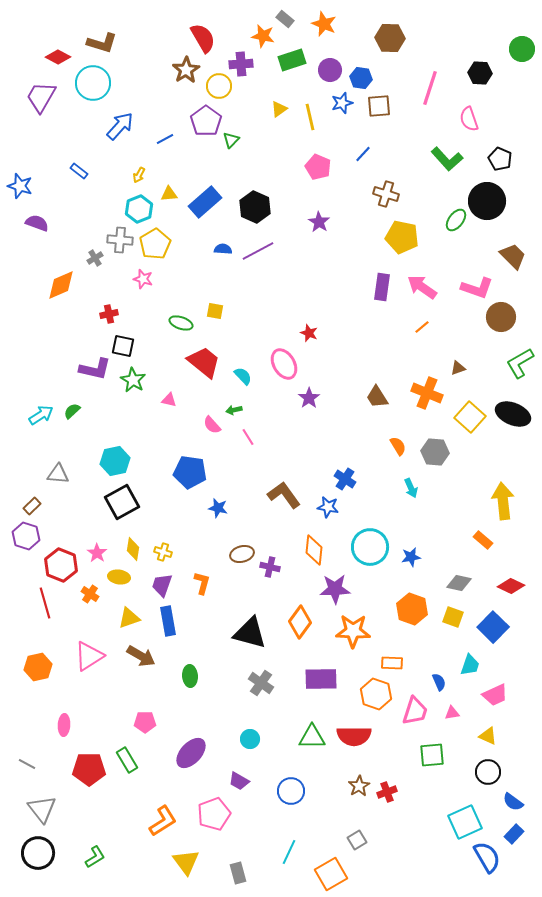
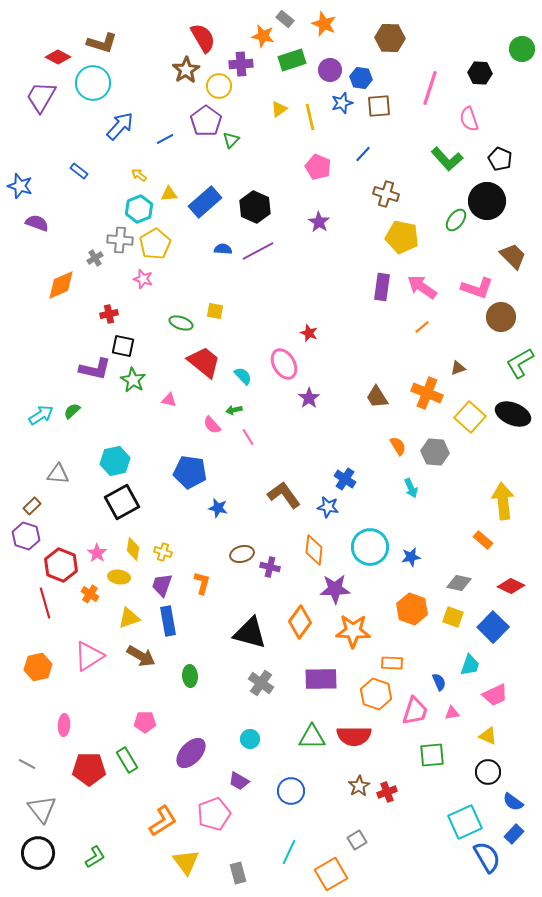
yellow arrow at (139, 175): rotated 98 degrees clockwise
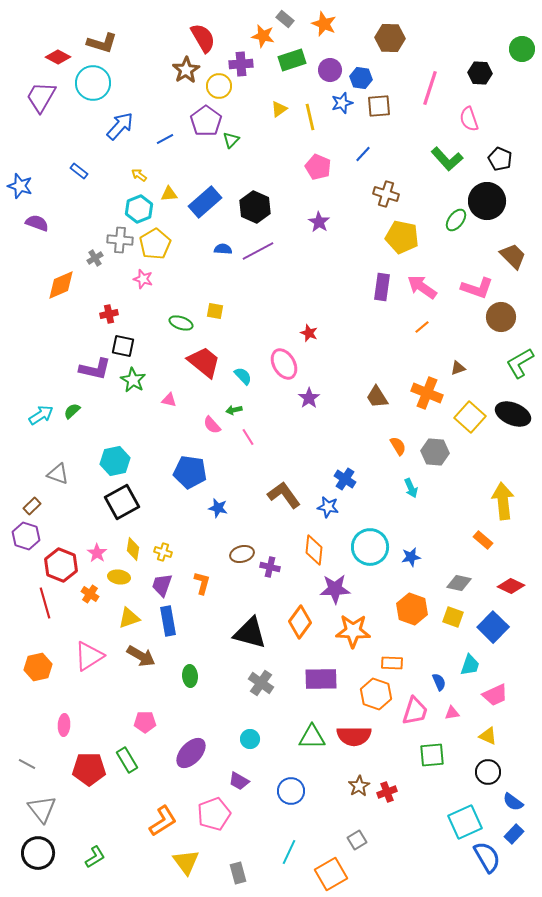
gray triangle at (58, 474): rotated 15 degrees clockwise
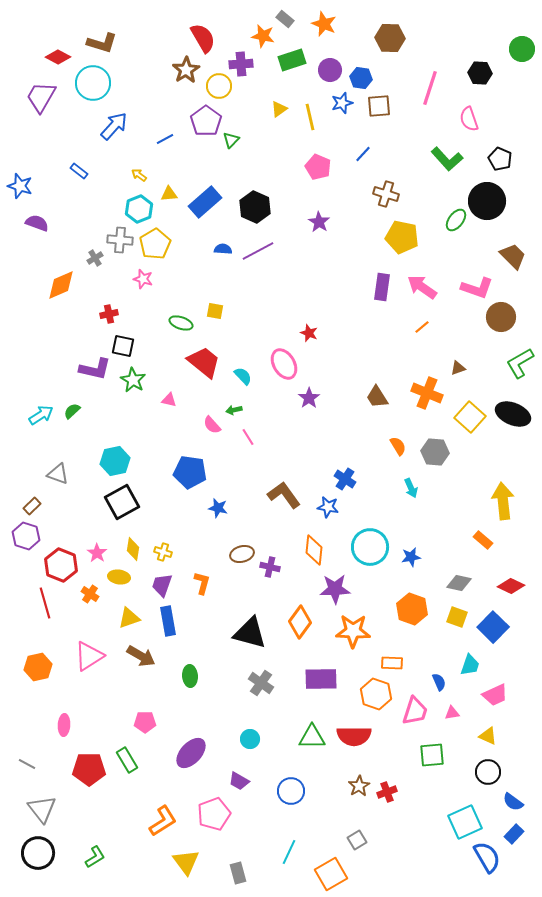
blue arrow at (120, 126): moved 6 px left
yellow square at (453, 617): moved 4 px right
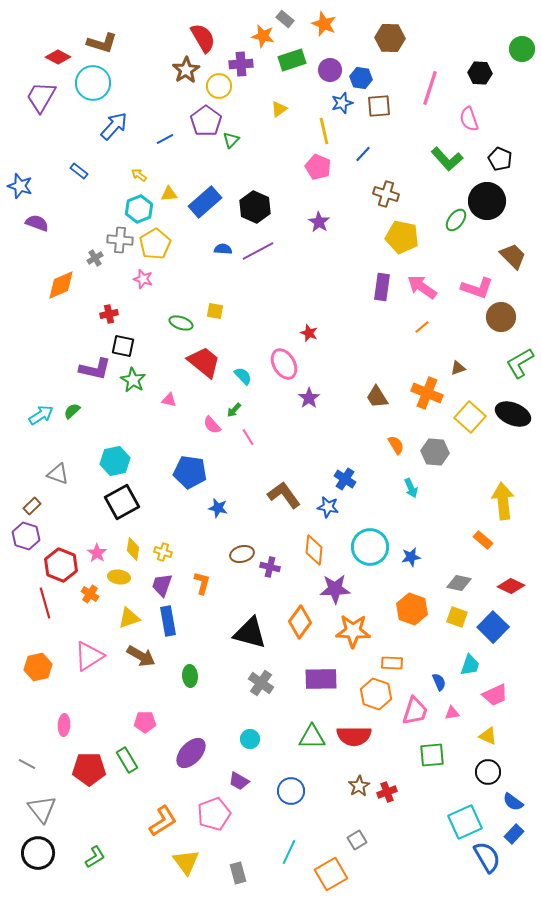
yellow line at (310, 117): moved 14 px right, 14 px down
green arrow at (234, 410): rotated 35 degrees counterclockwise
orange semicircle at (398, 446): moved 2 px left, 1 px up
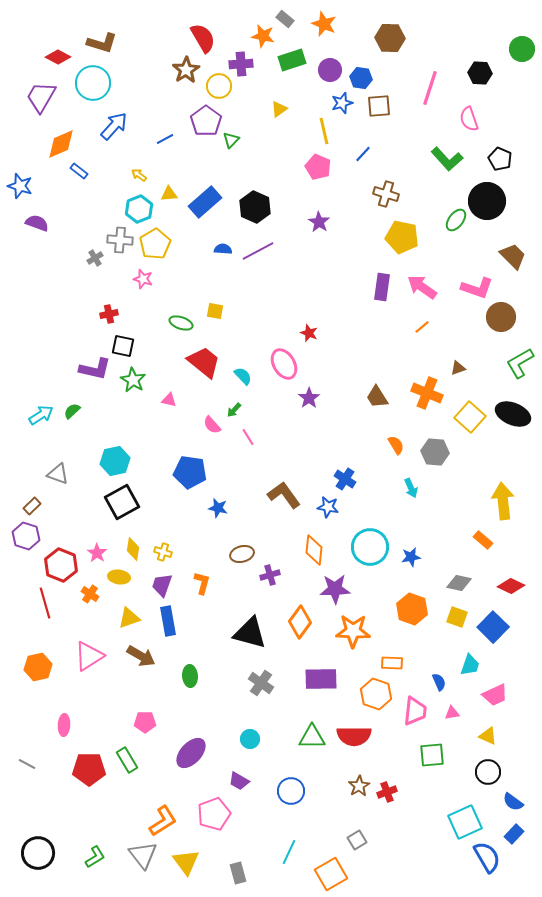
orange diamond at (61, 285): moved 141 px up
purple cross at (270, 567): moved 8 px down; rotated 30 degrees counterclockwise
pink trapezoid at (415, 711): rotated 12 degrees counterclockwise
gray triangle at (42, 809): moved 101 px right, 46 px down
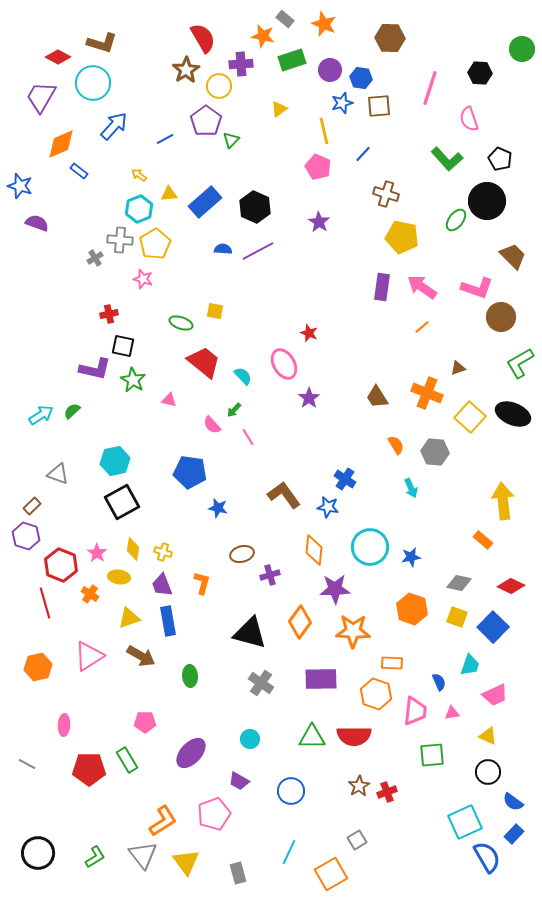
purple trapezoid at (162, 585): rotated 40 degrees counterclockwise
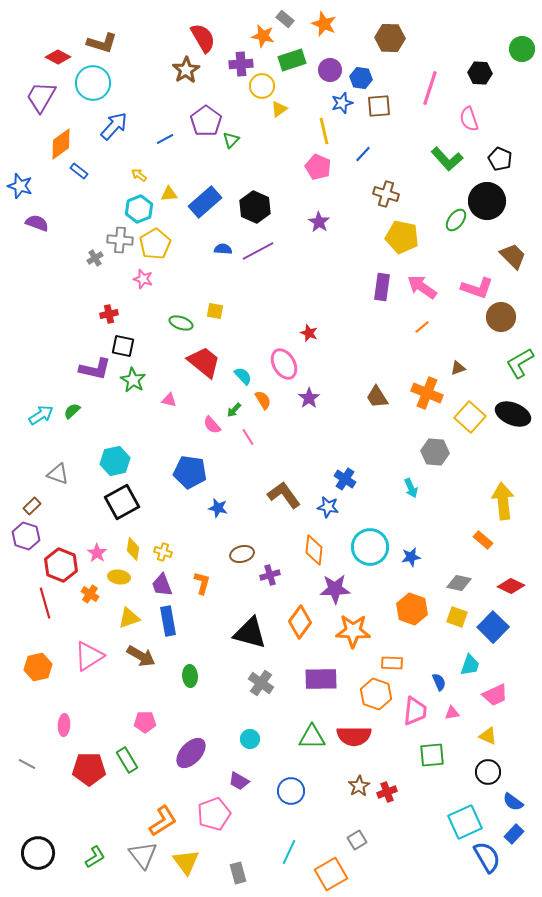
yellow circle at (219, 86): moved 43 px right
orange diamond at (61, 144): rotated 12 degrees counterclockwise
orange semicircle at (396, 445): moved 133 px left, 45 px up
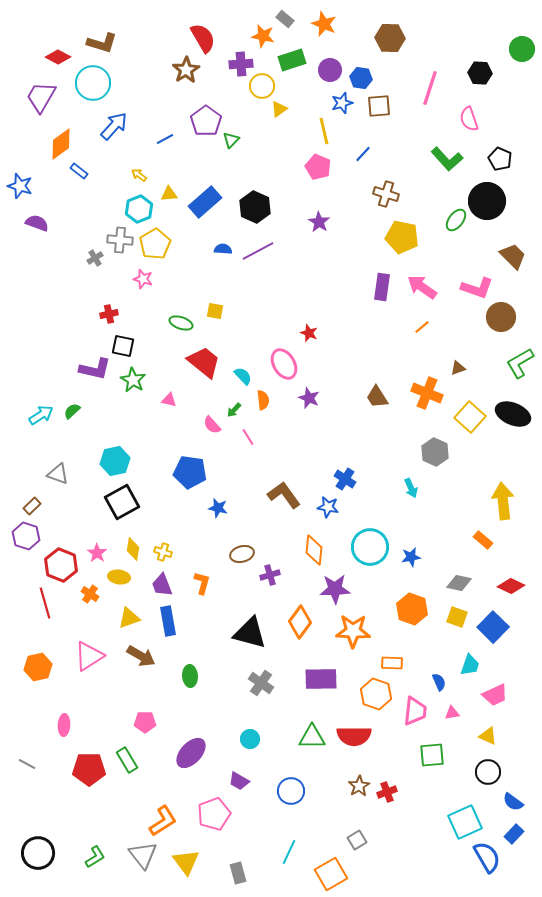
purple star at (309, 398): rotated 15 degrees counterclockwise
orange semicircle at (263, 400): rotated 24 degrees clockwise
gray hexagon at (435, 452): rotated 20 degrees clockwise
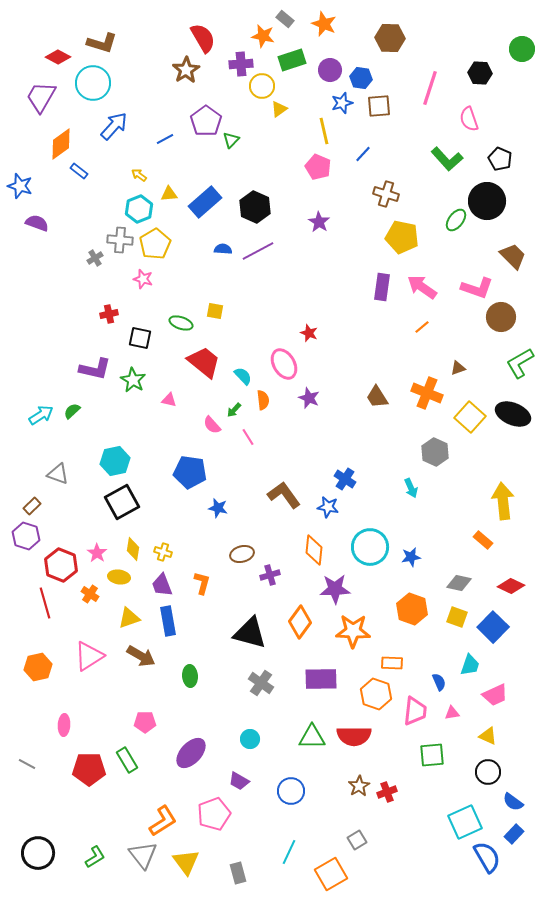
black square at (123, 346): moved 17 px right, 8 px up
